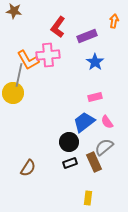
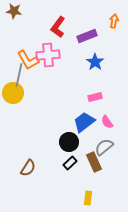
black rectangle: rotated 24 degrees counterclockwise
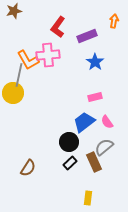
brown star: rotated 21 degrees counterclockwise
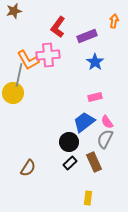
gray semicircle: moved 1 px right, 8 px up; rotated 24 degrees counterclockwise
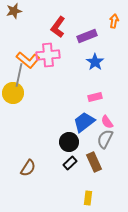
orange L-shape: rotated 20 degrees counterclockwise
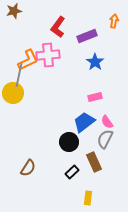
orange L-shape: rotated 65 degrees counterclockwise
black rectangle: moved 2 px right, 9 px down
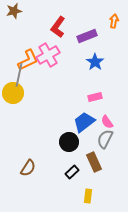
pink cross: rotated 25 degrees counterclockwise
yellow rectangle: moved 2 px up
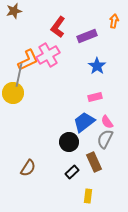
blue star: moved 2 px right, 4 px down
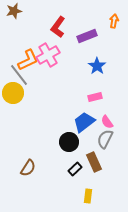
gray line: rotated 50 degrees counterclockwise
black rectangle: moved 3 px right, 3 px up
